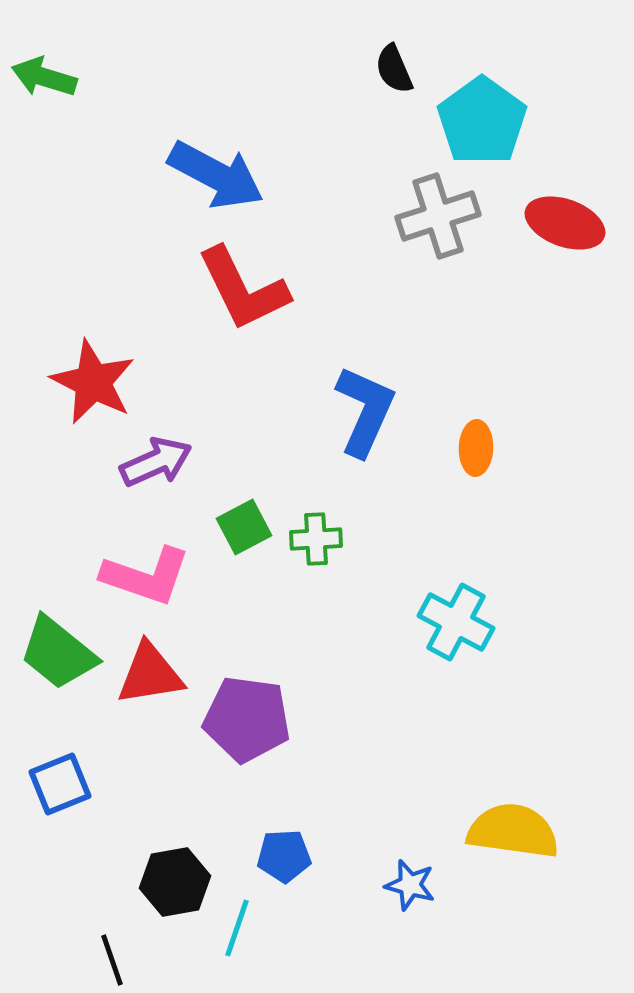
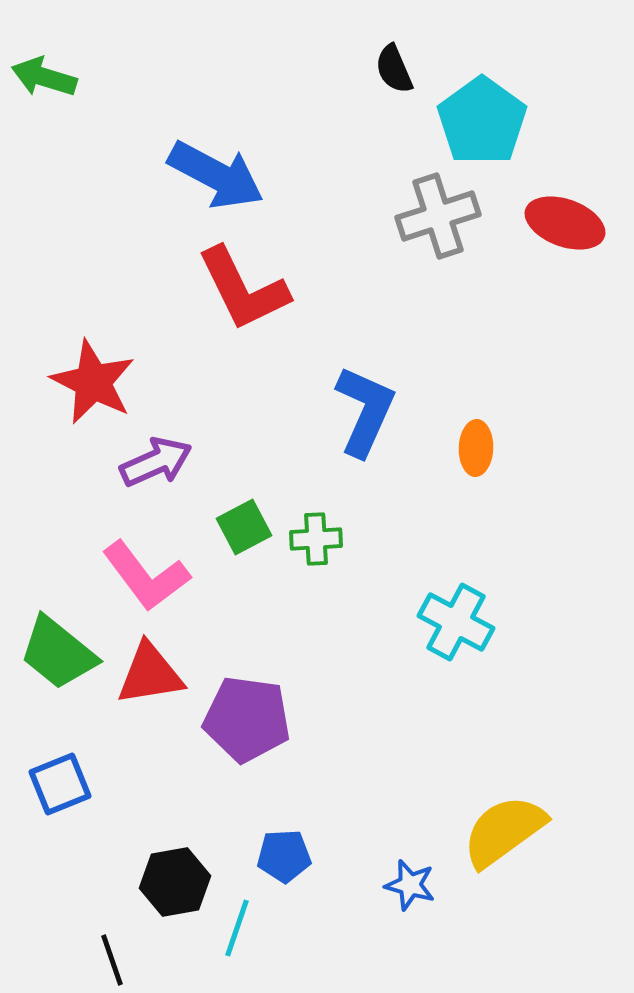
pink L-shape: rotated 34 degrees clockwise
yellow semicircle: moved 9 px left; rotated 44 degrees counterclockwise
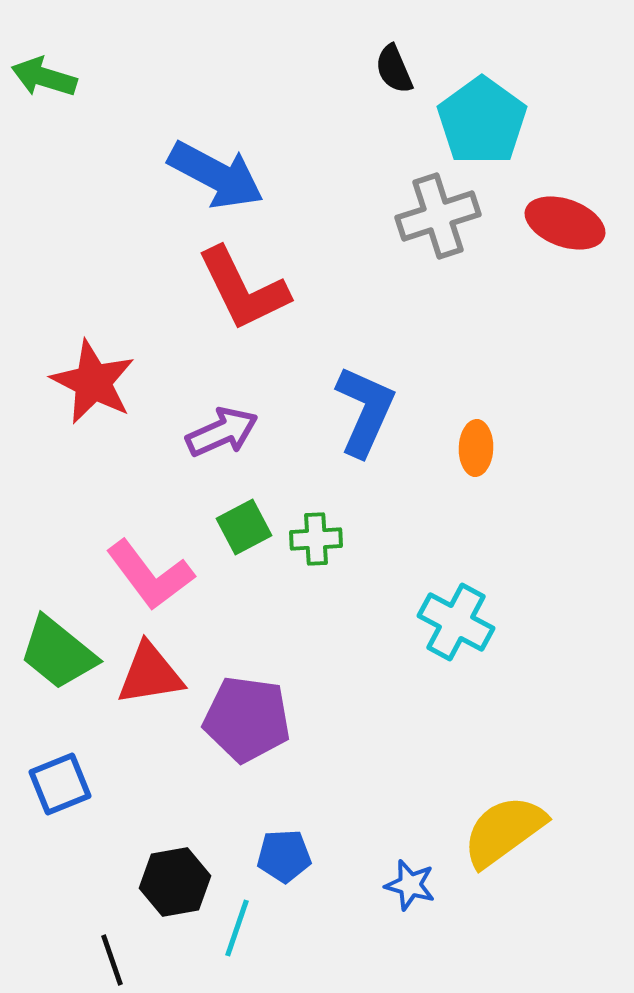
purple arrow: moved 66 px right, 30 px up
pink L-shape: moved 4 px right, 1 px up
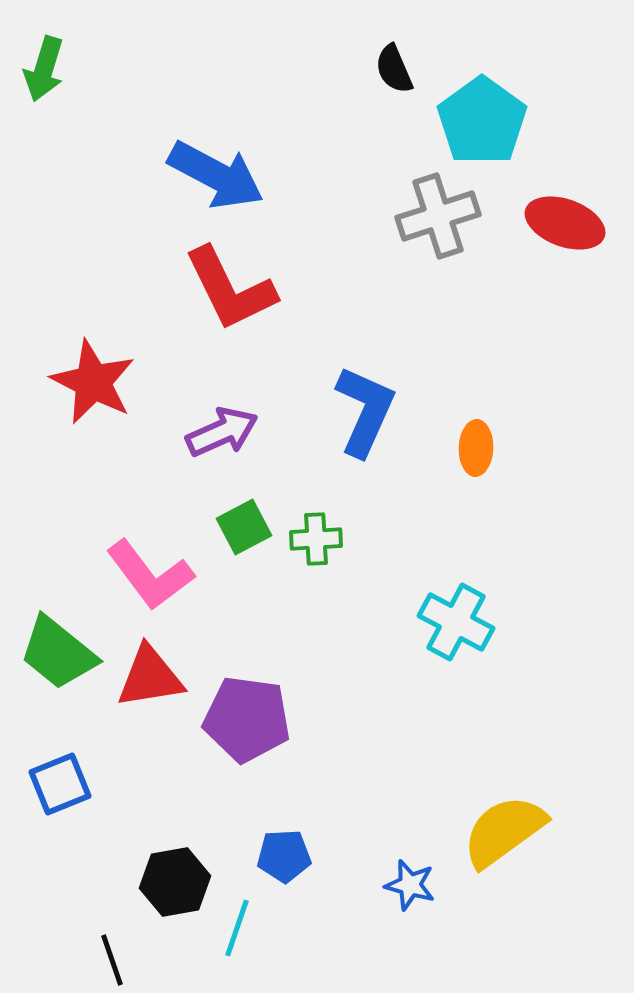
green arrow: moved 8 px up; rotated 90 degrees counterclockwise
red L-shape: moved 13 px left
red triangle: moved 3 px down
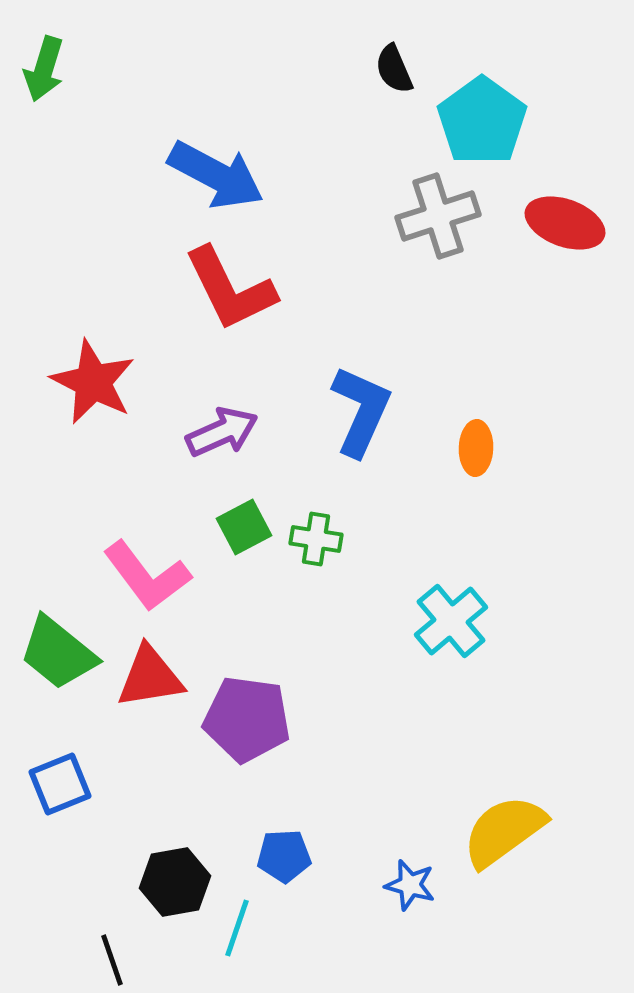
blue L-shape: moved 4 px left
green cross: rotated 12 degrees clockwise
pink L-shape: moved 3 px left, 1 px down
cyan cross: moved 5 px left, 1 px up; rotated 22 degrees clockwise
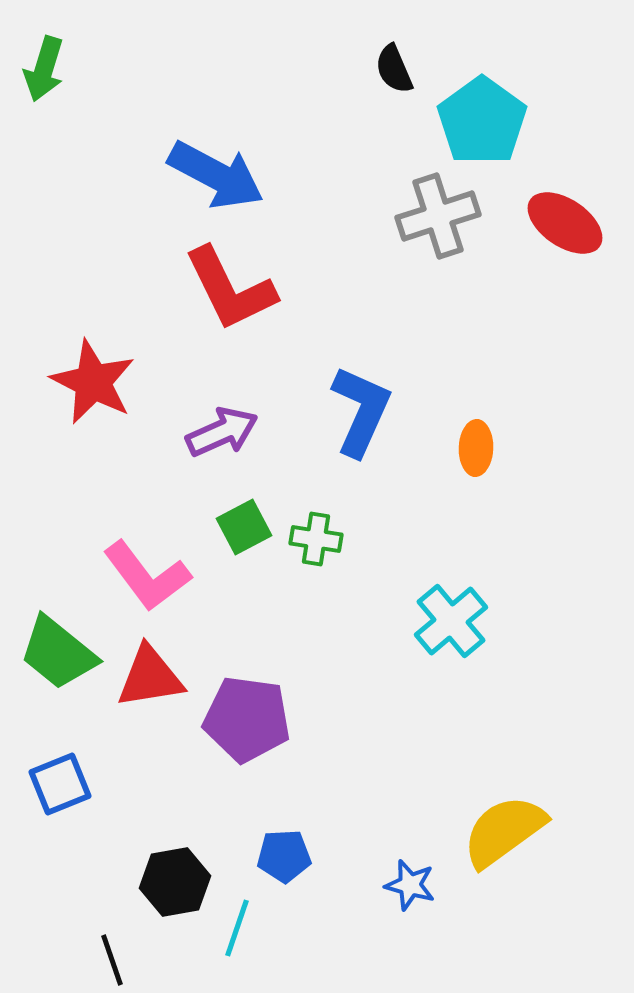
red ellipse: rotated 14 degrees clockwise
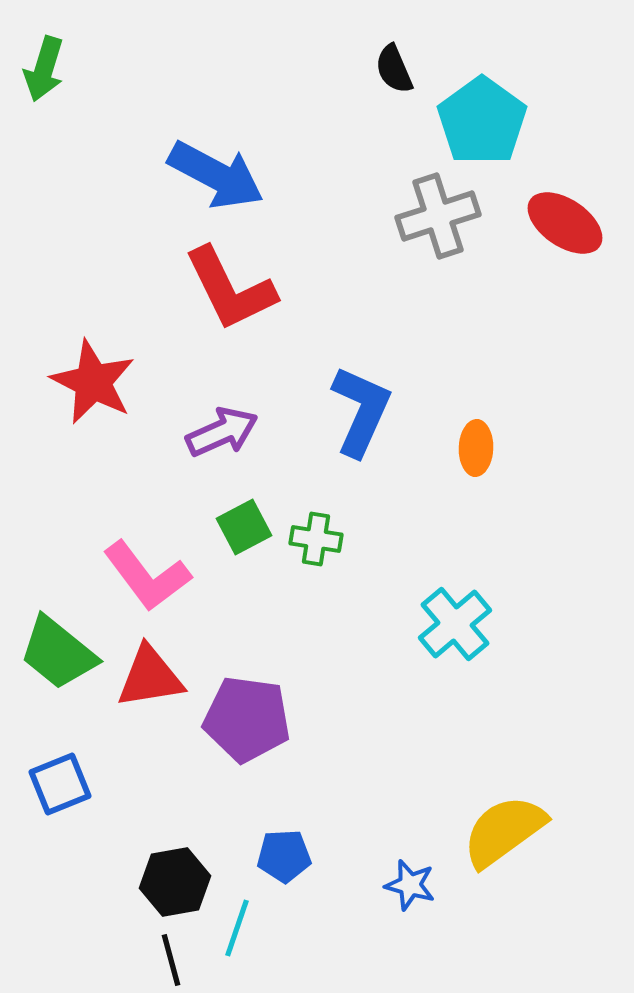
cyan cross: moved 4 px right, 3 px down
black line: moved 59 px right; rotated 4 degrees clockwise
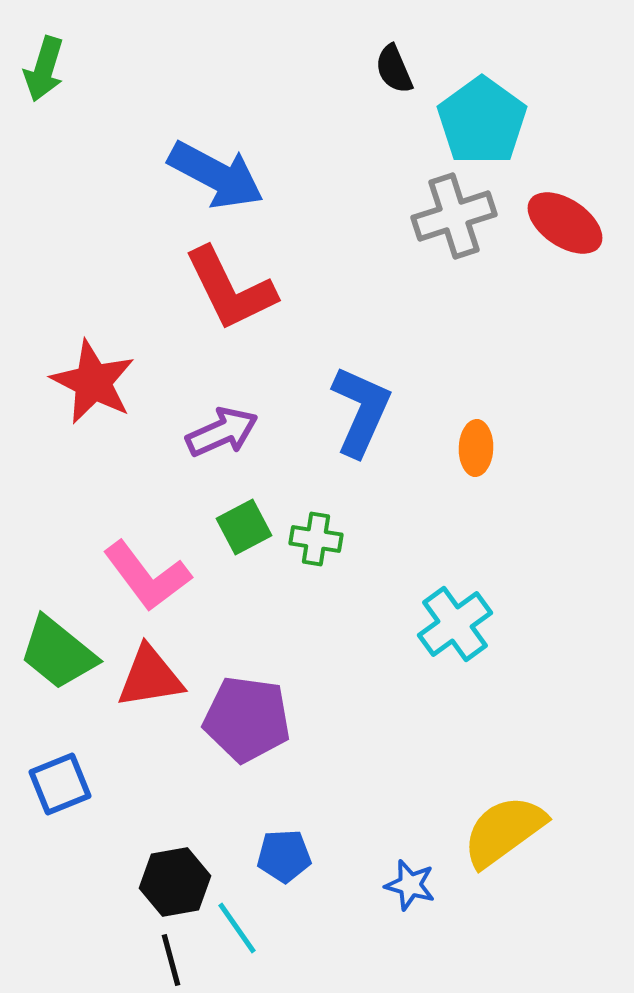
gray cross: moved 16 px right
cyan cross: rotated 4 degrees clockwise
cyan line: rotated 54 degrees counterclockwise
